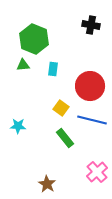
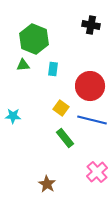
cyan star: moved 5 px left, 10 px up
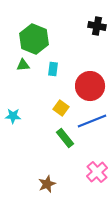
black cross: moved 6 px right, 1 px down
blue line: moved 1 px down; rotated 36 degrees counterclockwise
brown star: rotated 18 degrees clockwise
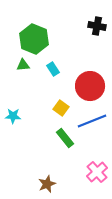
cyan rectangle: rotated 40 degrees counterclockwise
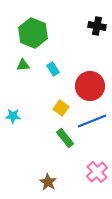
green hexagon: moved 1 px left, 6 px up
brown star: moved 1 px right, 2 px up; rotated 18 degrees counterclockwise
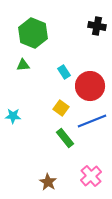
cyan rectangle: moved 11 px right, 3 px down
pink cross: moved 6 px left, 4 px down
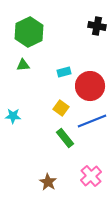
green hexagon: moved 4 px left, 1 px up; rotated 12 degrees clockwise
cyan rectangle: rotated 72 degrees counterclockwise
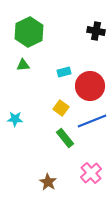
black cross: moved 1 px left, 5 px down
cyan star: moved 2 px right, 3 px down
pink cross: moved 3 px up
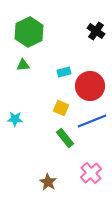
black cross: rotated 24 degrees clockwise
yellow square: rotated 14 degrees counterclockwise
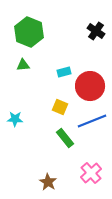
green hexagon: rotated 12 degrees counterclockwise
yellow square: moved 1 px left, 1 px up
